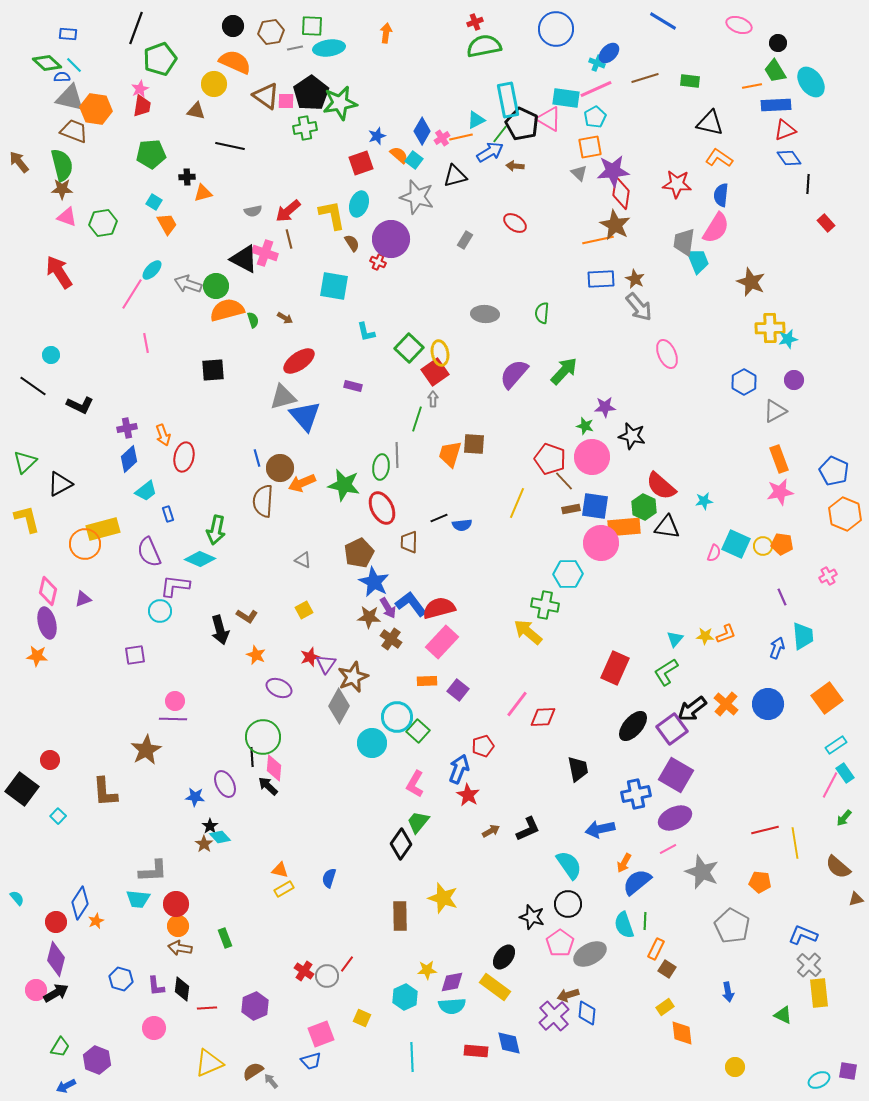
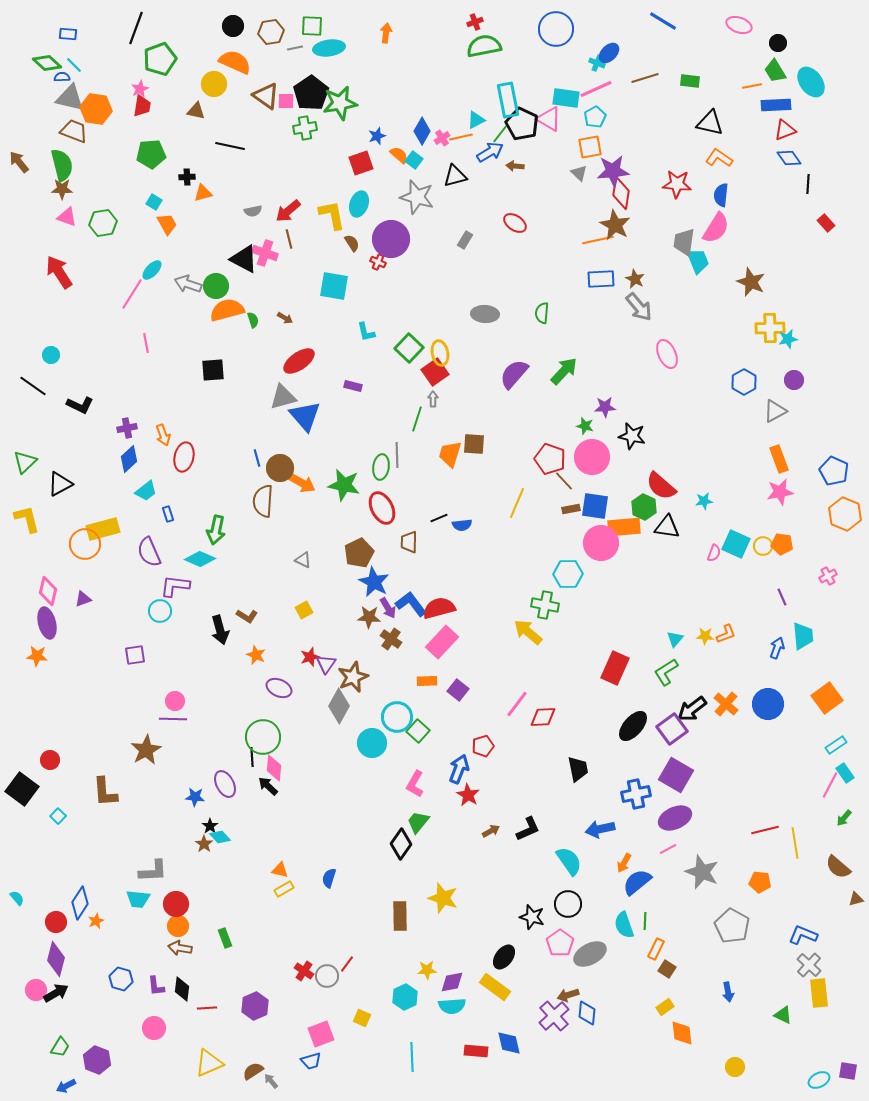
orange arrow at (302, 483): rotated 128 degrees counterclockwise
cyan semicircle at (569, 865): moved 4 px up
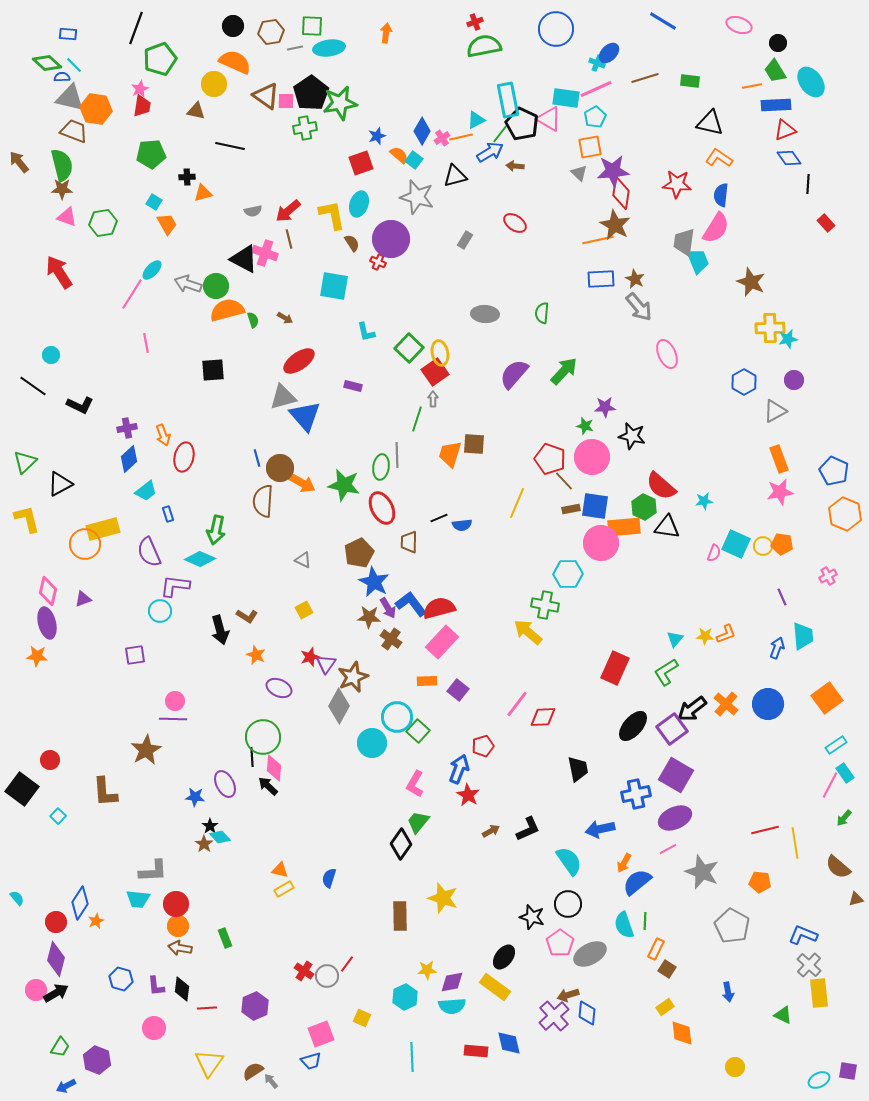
yellow triangle at (209, 1063): rotated 32 degrees counterclockwise
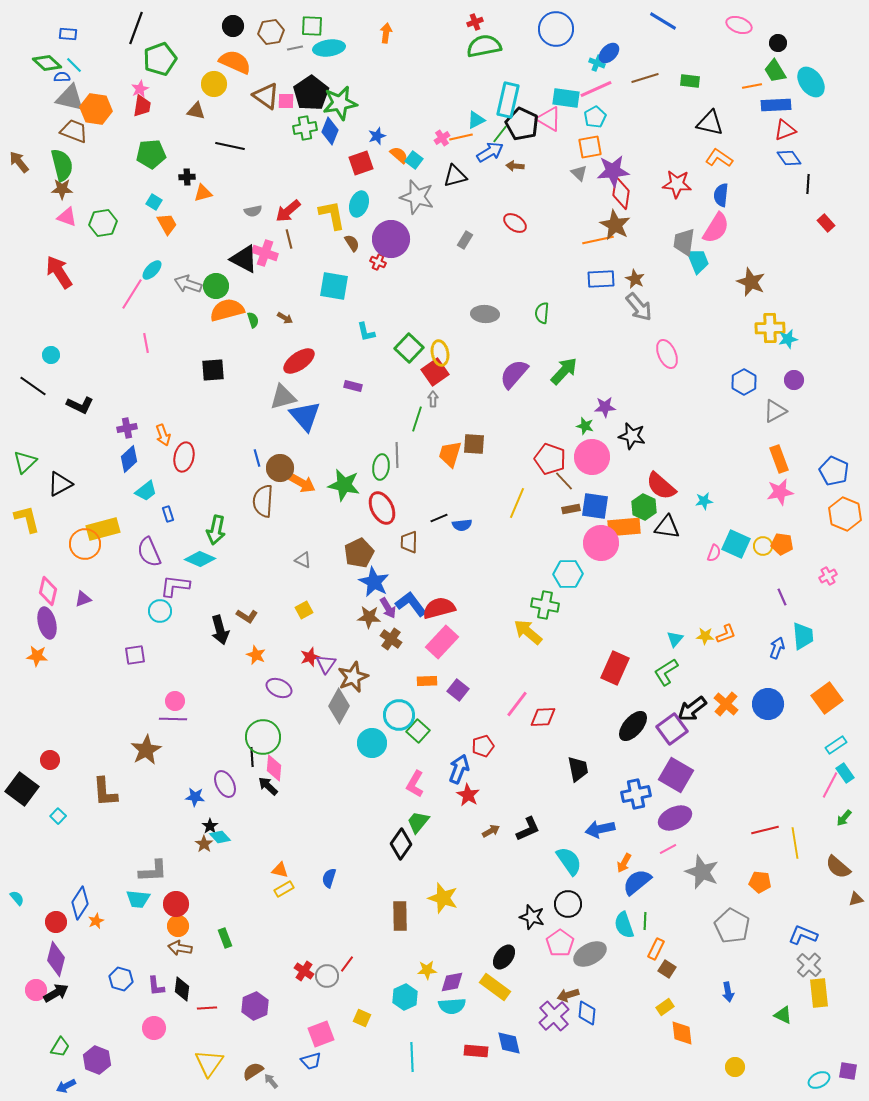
cyan rectangle at (508, 100): rotated 24 degrees clockwise
blue diamond at (422, 131): moved 92 px left; rotated 8 degrees counterclockwise
cyan circle at (397, 717): moved 2 px right, 2 px up
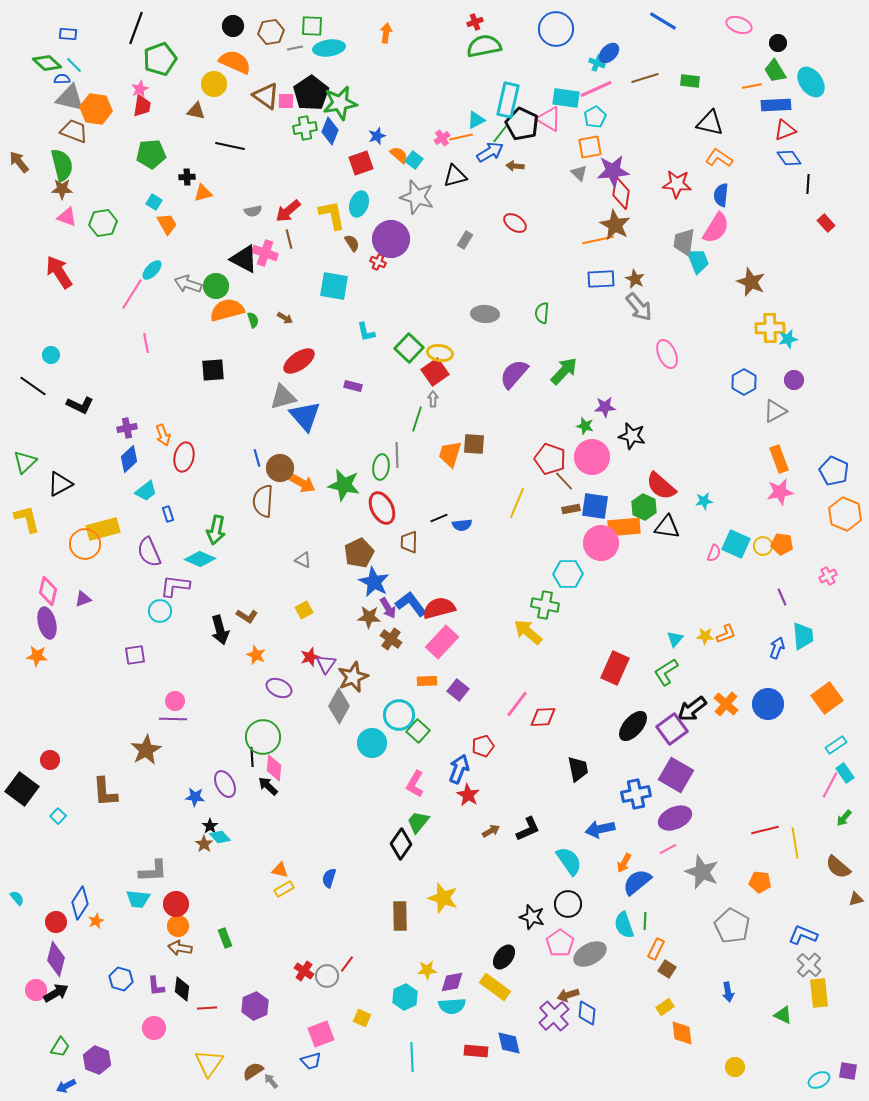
blue semicircle at (62, 77): moved 2 px down
yellow ellipse at (440, 353): rotated 70 degrees counterclockwise
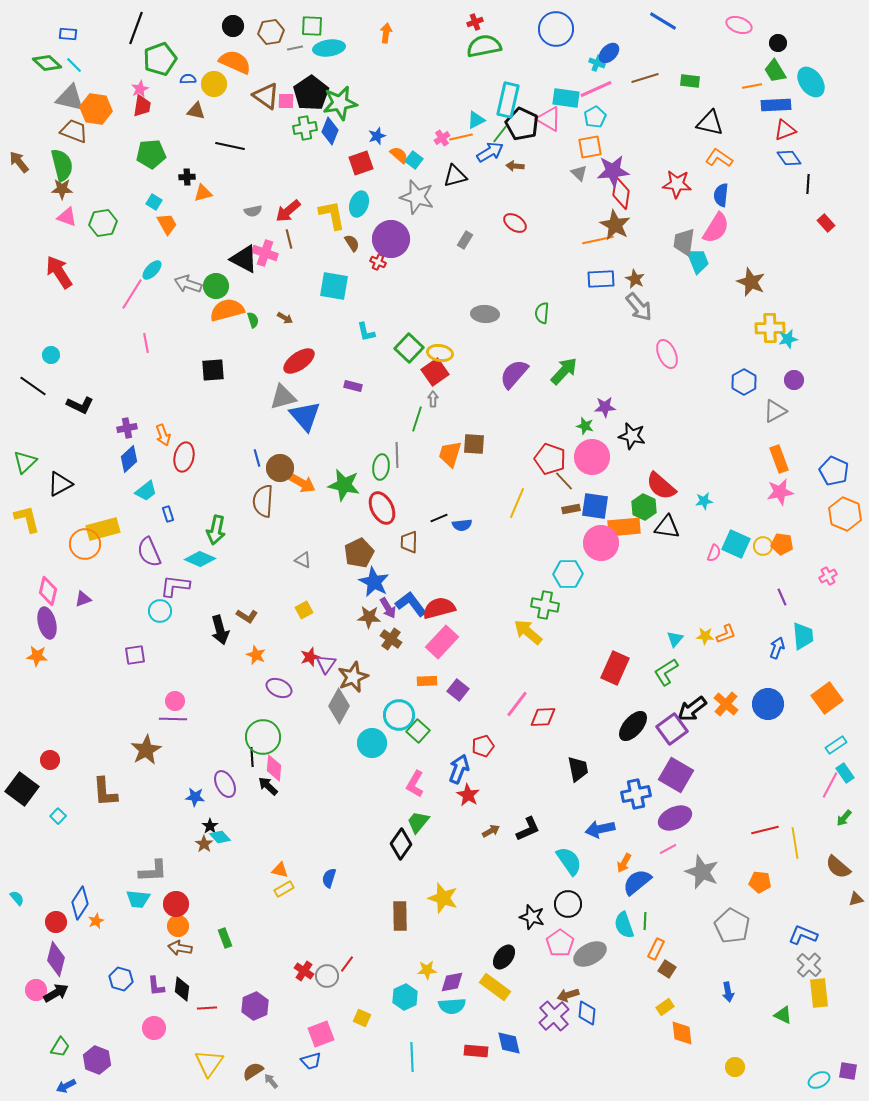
blue semicircle at (62, 79): moved 126 px right
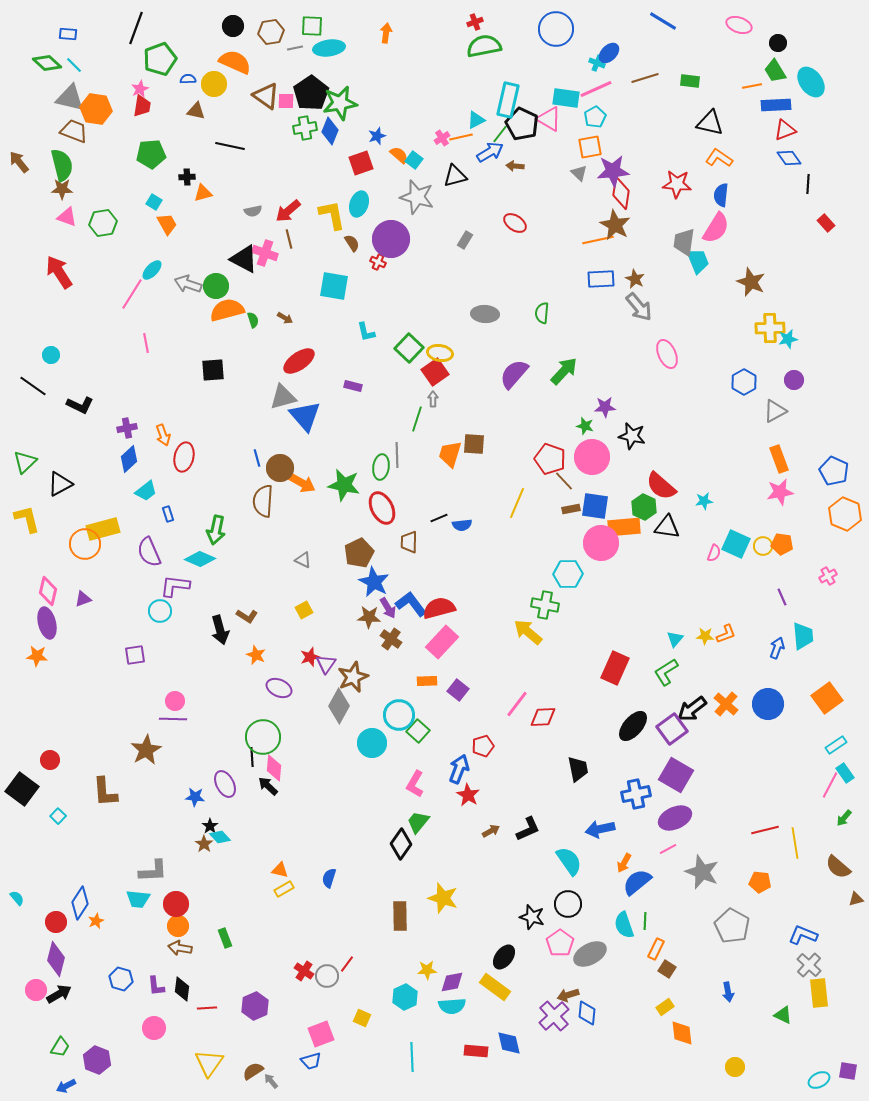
black arrow at (56, 993): moved 3 px right, 1 px down
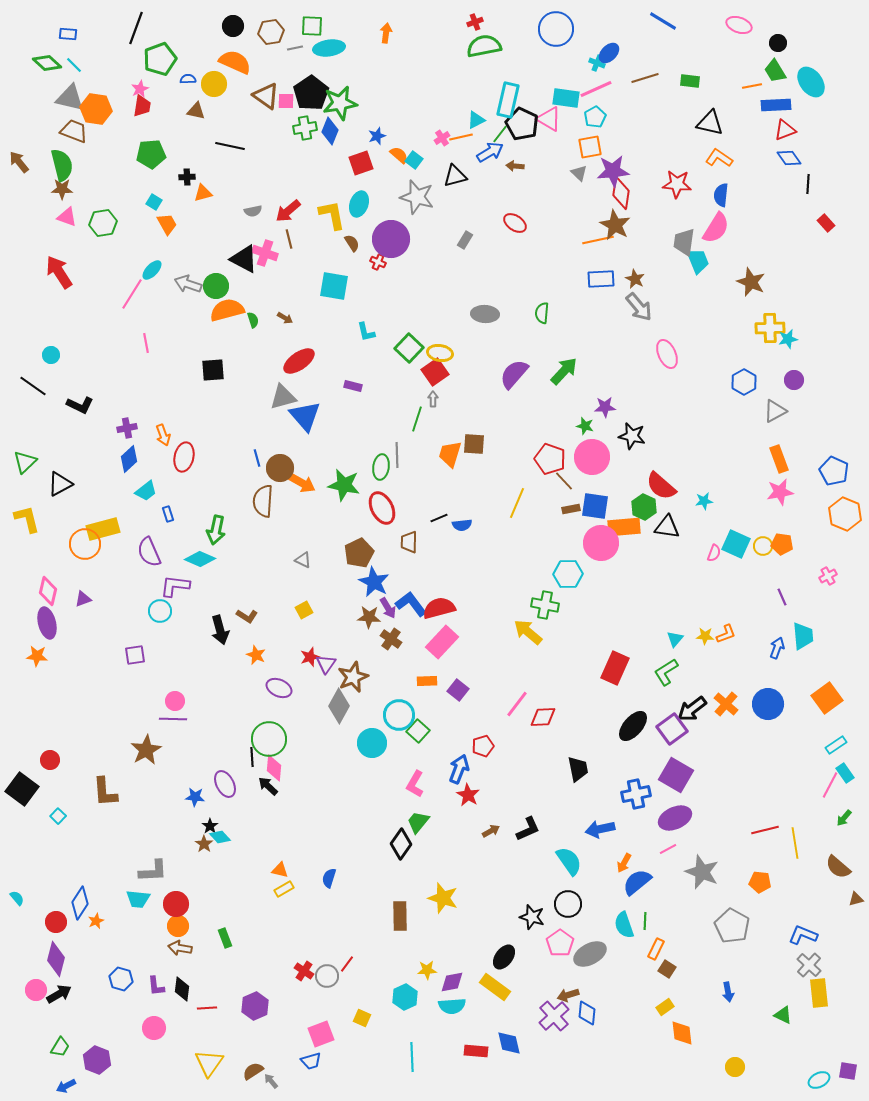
green circle at (263, 737): moved 6 px right, 2 px down
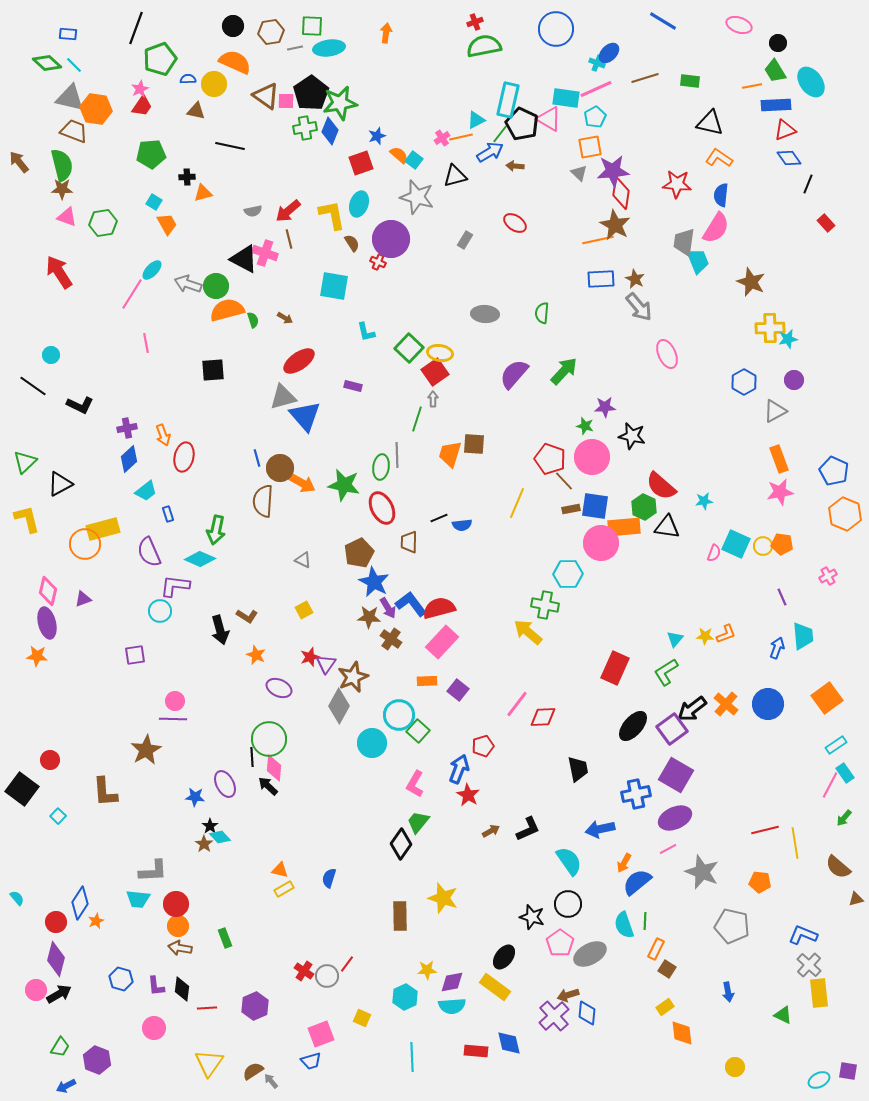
red trapezoid at (142, 106): rotated 25 degrees clockwise
black line at (808, 184): rotated 18 degrees clockwise
gray pentagon at (732, 926): rotated 16 degrees counterclockwise
